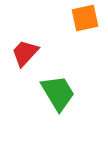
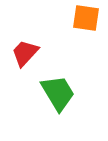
orange square: moved 1 px right; rotated 20 degrees clockwise
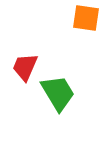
red trapezoid: moved 14 px down; rotated 20 degrees counterclockwise
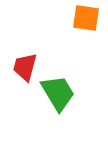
red trapezoid: rotated 8 degrees counterclockwise
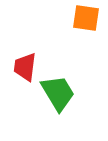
red trapezoid: rotated 8 degrees counterclockwise
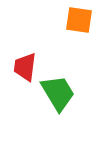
orange square: moved 7 px left, 2 px down
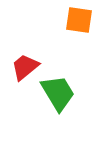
red trapezoid: rotated 44 degrees clockwise
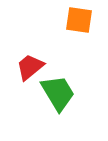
red trapezoid: moved 5 px right
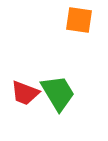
red trapezoid: moved 5 px left, 26 px down; rotated 120 degrees counterclockwise
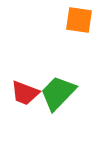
green trapezoid: rotated 105 degrees counterclockwise
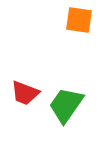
green trapezoid: moved 8 px right, 12 px down; rotated 9 degrees counterclockwise
